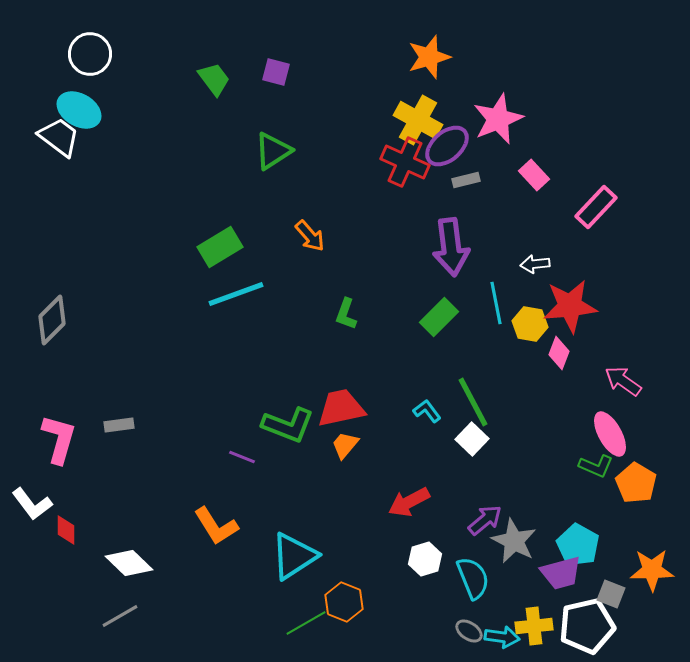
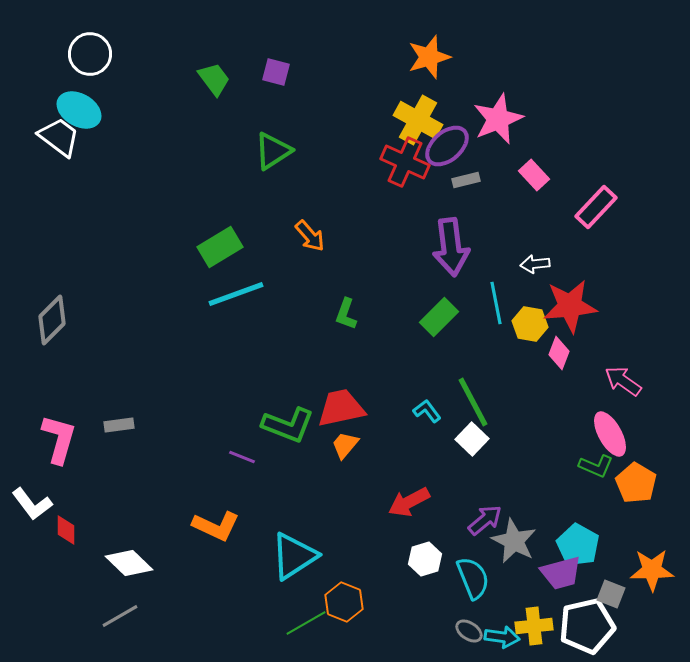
orange L-shape at (216, 526): rotated 33 degrees counterclockwise
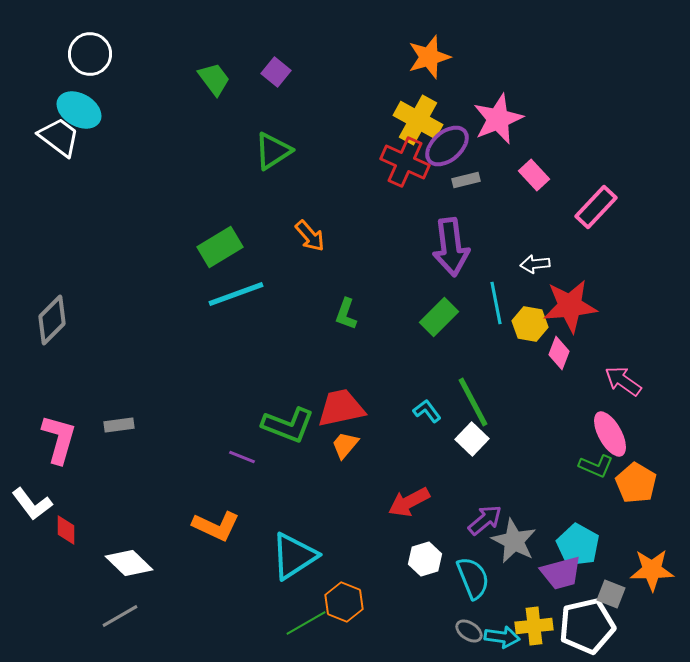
purple square at (276, 72): rotated 24 degrees clockwise
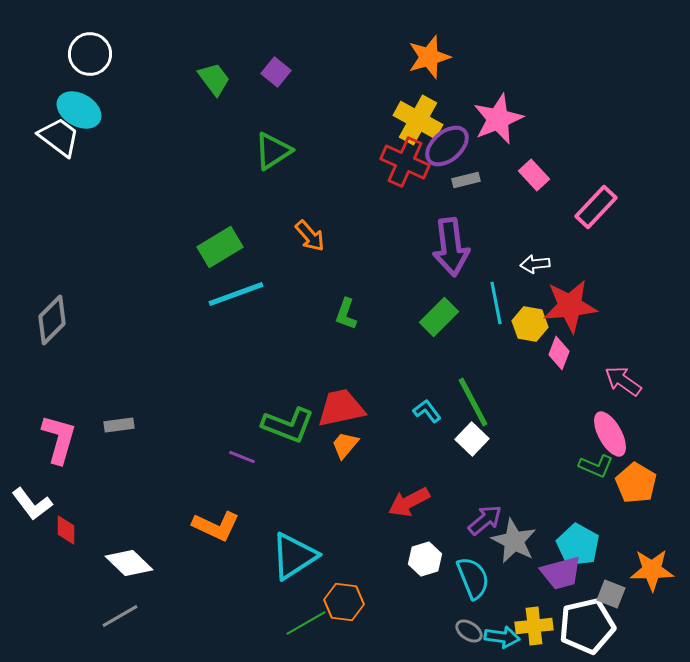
orange hexagon at (344, 602): rotated 15 degrees counterclockwise
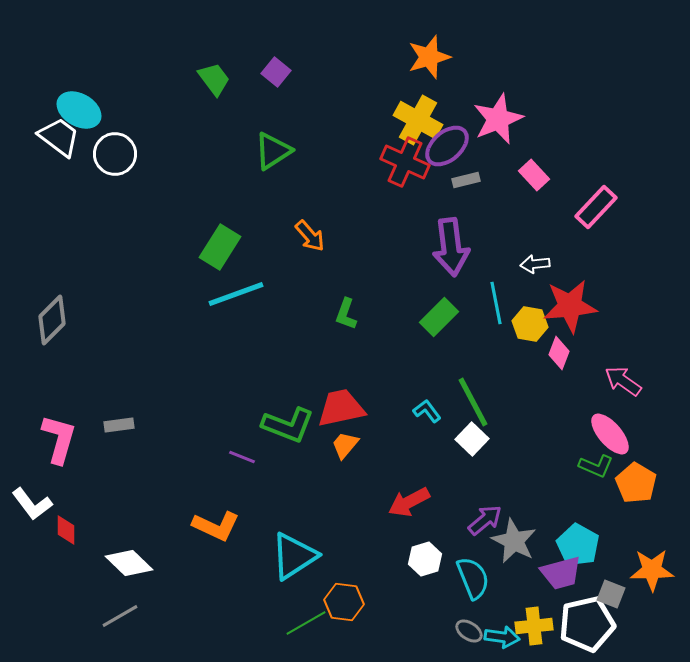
white circle at (90, 54): moved 25 px right, 100 px down
green rectangle at (220, 247): rotated 27 degrees counterclockwise
pink ellipse at (610, 434): rotated 12 degrees counterclockwise
white pentagon at (587, 626): moved 2 px up
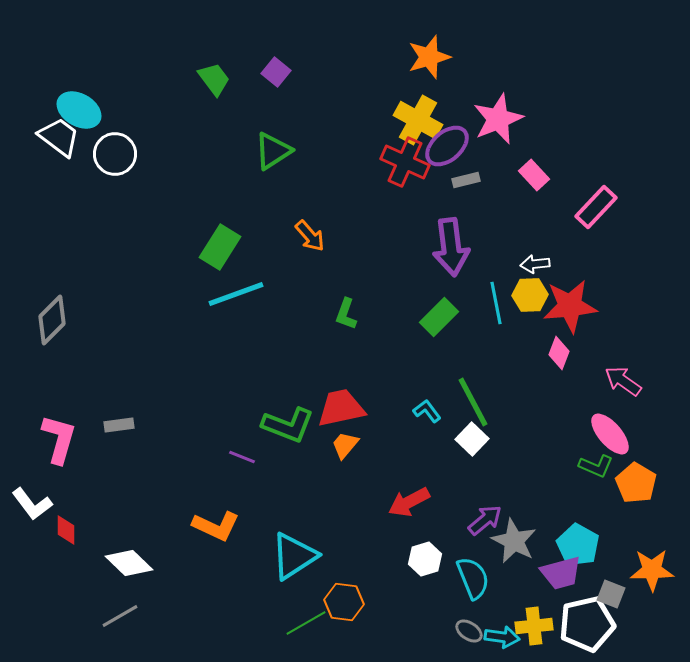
yellow hexagon at (530, 324): moved 29 px up; rotated 12 degrees counterclockwise
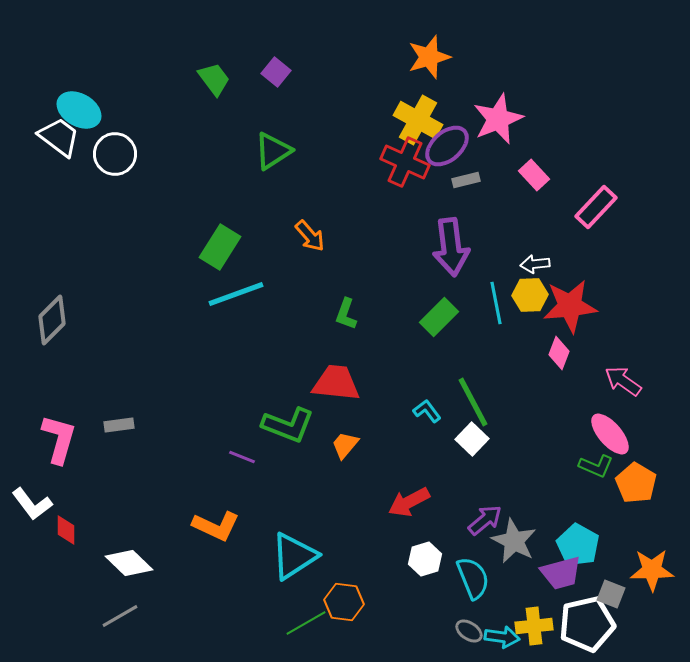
red trapezoid at (341, 408): moved 5 px left, 25 px up; rotated 18 degrees clockwise
